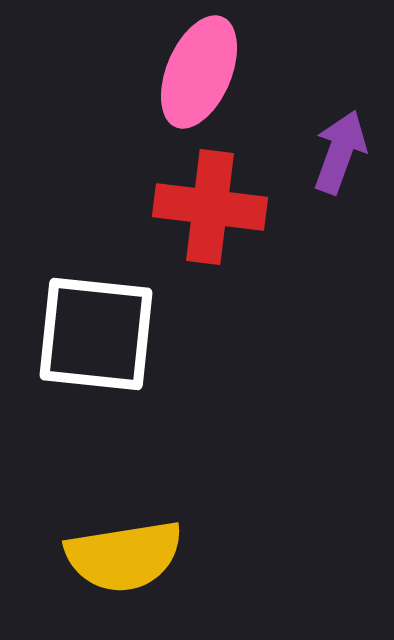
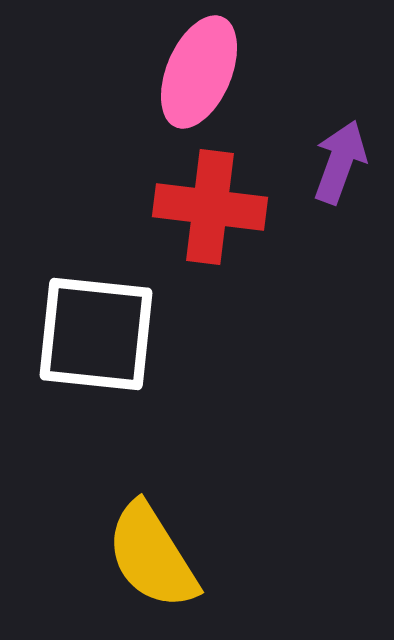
purple arrow: moved 10 px down
yellow semicircle: moved 28 px right; rotated 67 degrees clockwise
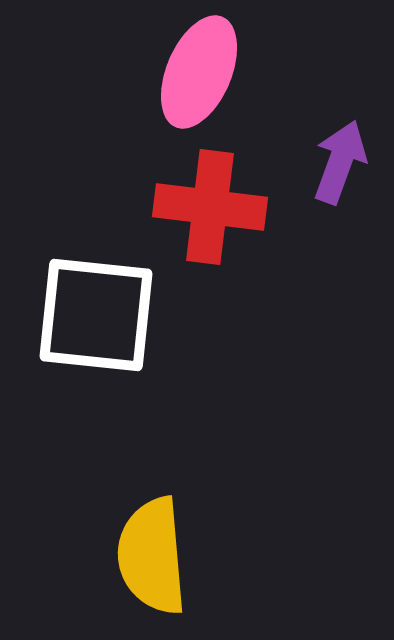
white square: moved 19 px up
yellow semicircle: rotated 27 degrees clockwise
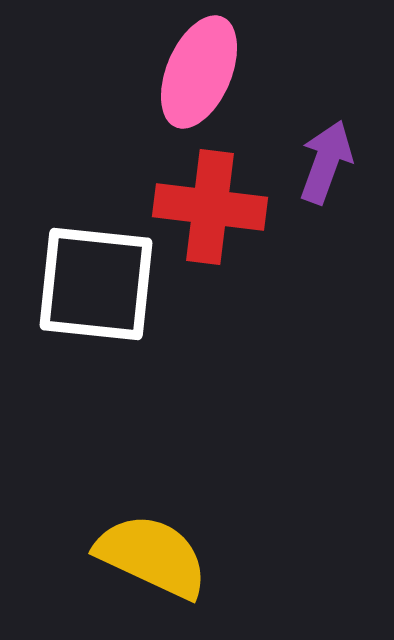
purple arrow: moved 14 px left
white square: moved 31 px up
yellow semicircle: rotated 120 degrees clockwise
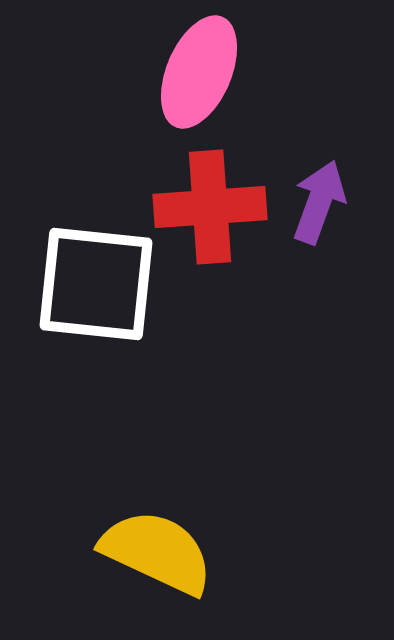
purple arrow: moved 7 px left, 40 px down
red cross: rotated 11 degrees counterclockwise
yellow semicircle: moved 5 px right, 4 px up
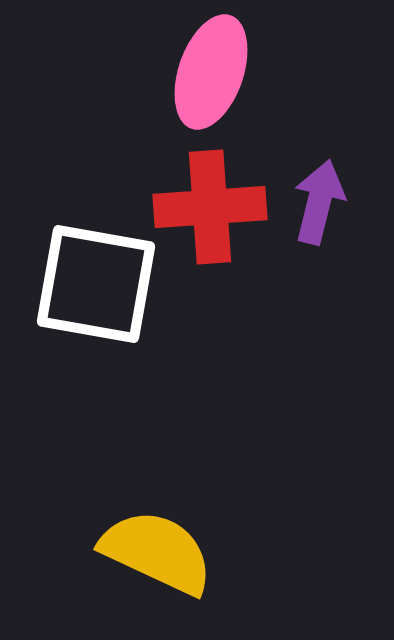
pink ellipse: moved 12 px right; rotated 4 degrees counterclockwise
purple arrow: rotated 6 degrees counterclockwise
white square: rotated 4 degrees clockwise
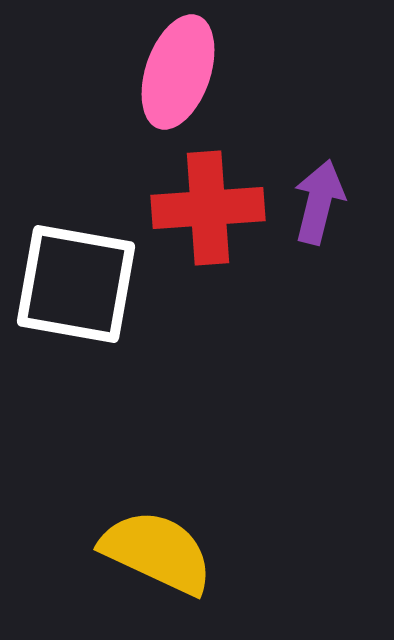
pink ellipse: moved 33 px left
red cross: moved 2 px left, 1 px down
white square: moved 20 px left
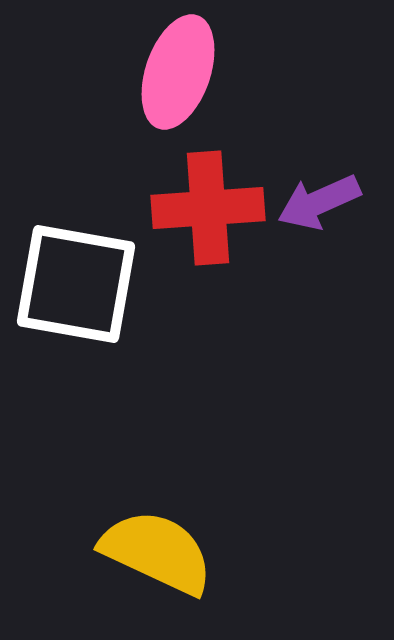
purple arrow: rotated 128 degrees counterclockwise
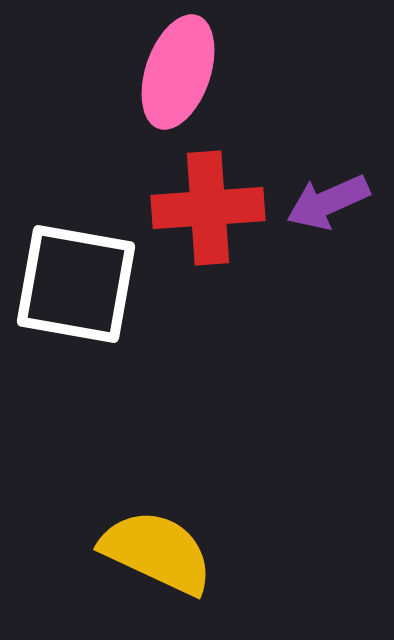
purple arrow: moved 9 px right
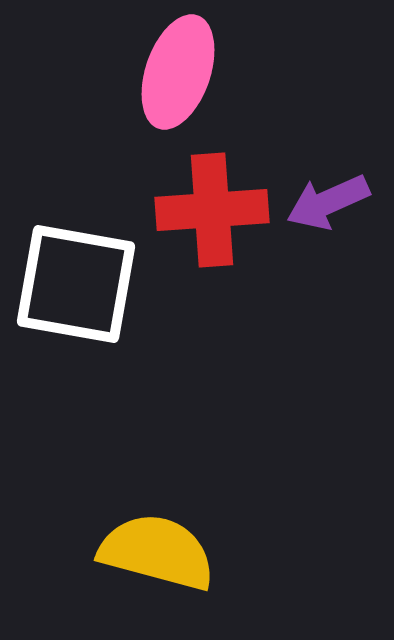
red cross: moved 4 px right, 2 px down
yellow semicircle: rotated 10 degrees counterclockwise
